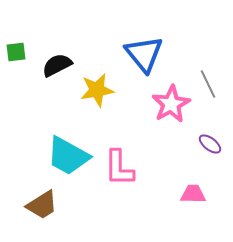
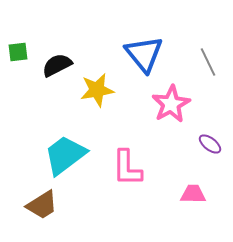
green square: moved 2 px right
gray line: moved 22 px up
cyan trapezoid: moved 3 px left, 1 px up; rotated 114 degrees clockwise
pink L-shape: moved 8 px right
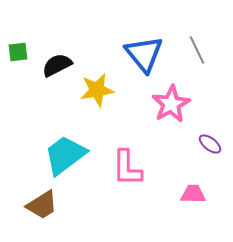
gray line: moved 11 px left, 12 px up
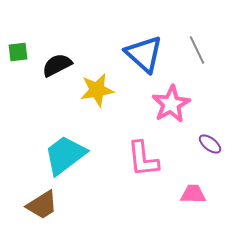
blue triangle: rotated 9 degrees counterclockwise
pink L-shape: moved 16 px right, 9 px up; rotated 6 degrees counterclockwise
